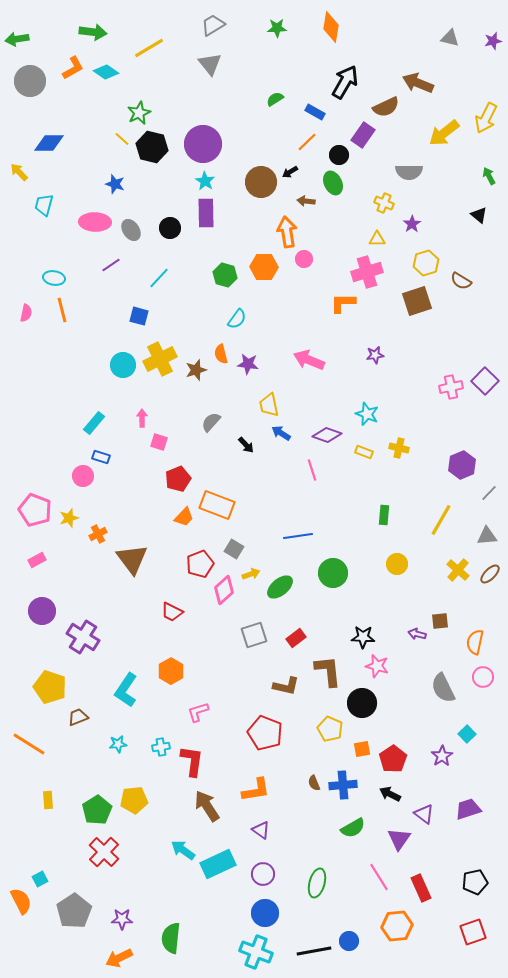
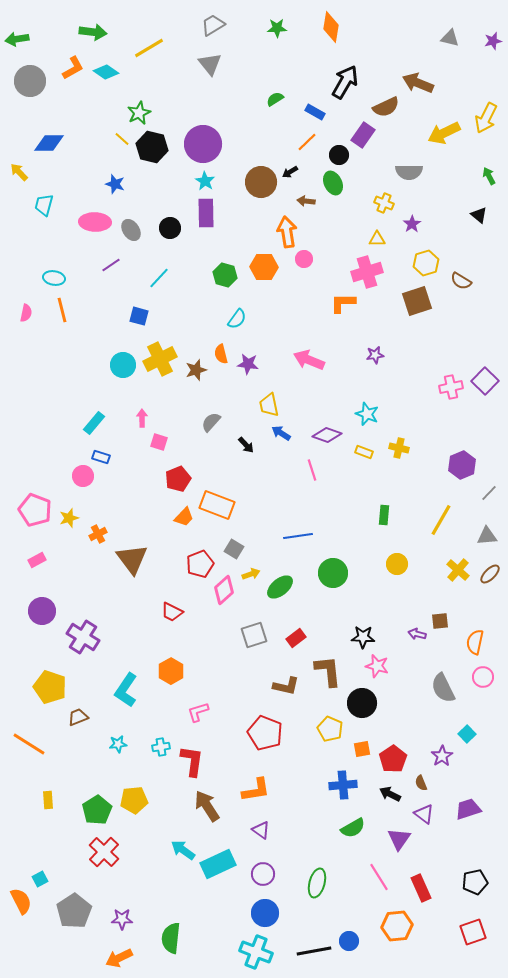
yellow arrow at (444, 133): rotated 12 degrees clockwise
brown semicircle at (314, 783): moved 107 px right
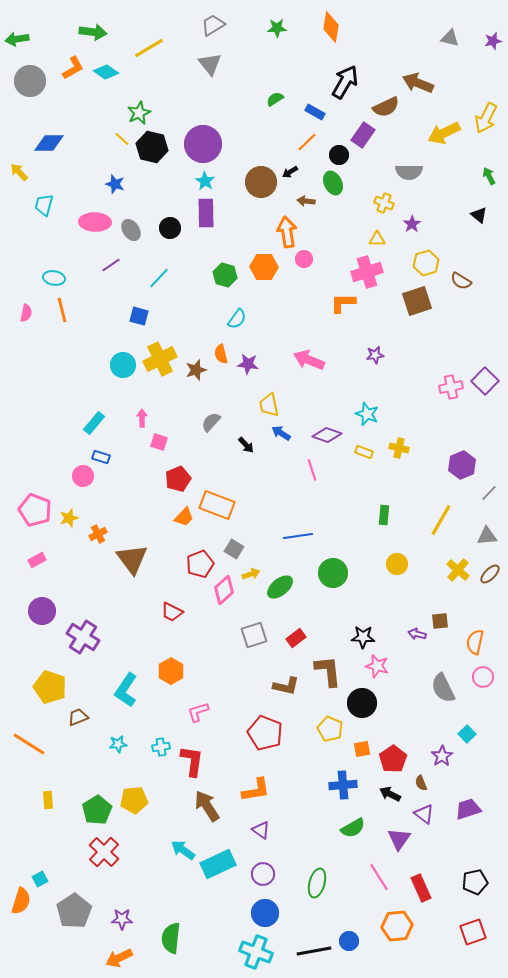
orange semicircle at (21, 901): rotated 44 degrees clockwise
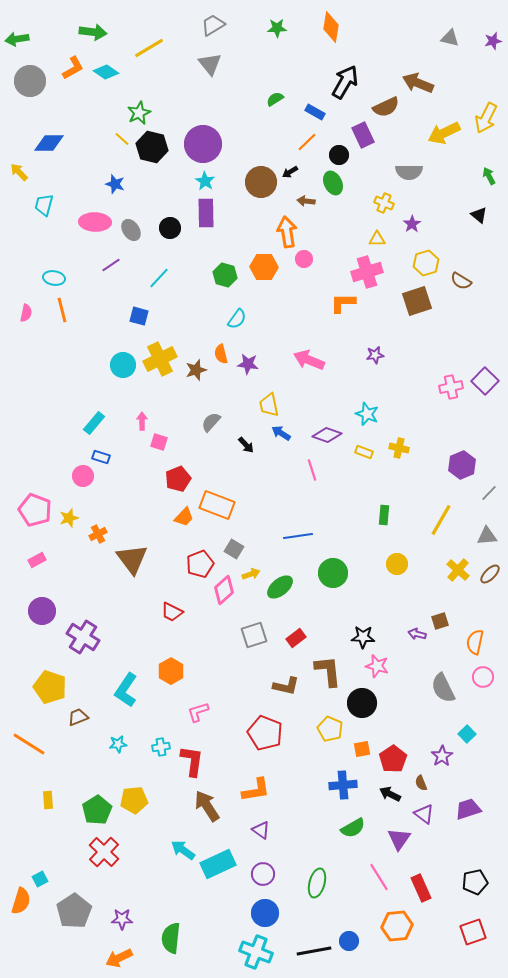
purple rectangle at (363, 135): rotated 60 degrees counterclockwise
pink arrow at (142, 418): moved 3 px down
brown square at (440, 621): rotated 12 degrees counterclockwise
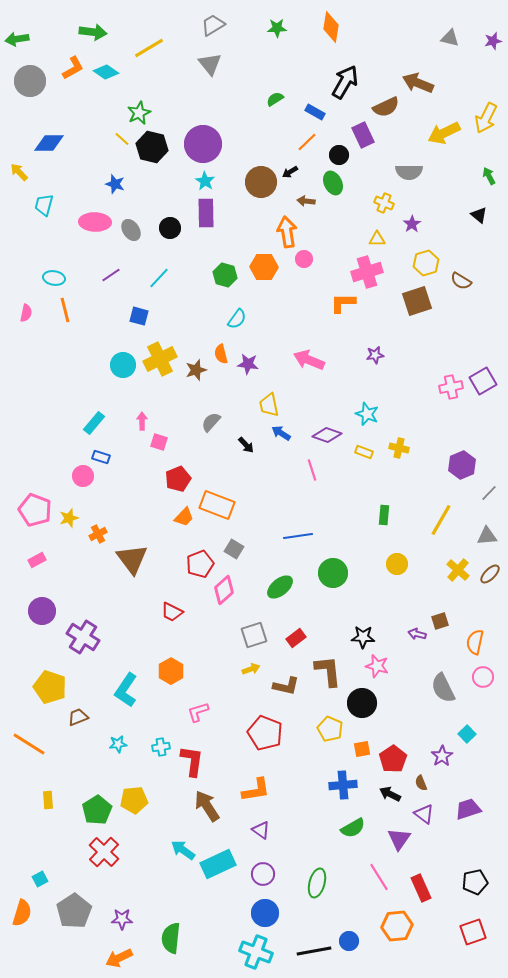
purple line at (111, 265): moved 10 px down
orange line at (62, 310): moved 3 px right
purple square at (485, 381): moved 2 px left; rotated 16 degrees clockwise
yellow arrow at (251, 574): moved 95 px down
orange semicircle at (21, 901): moved 1 px right, 12 px down
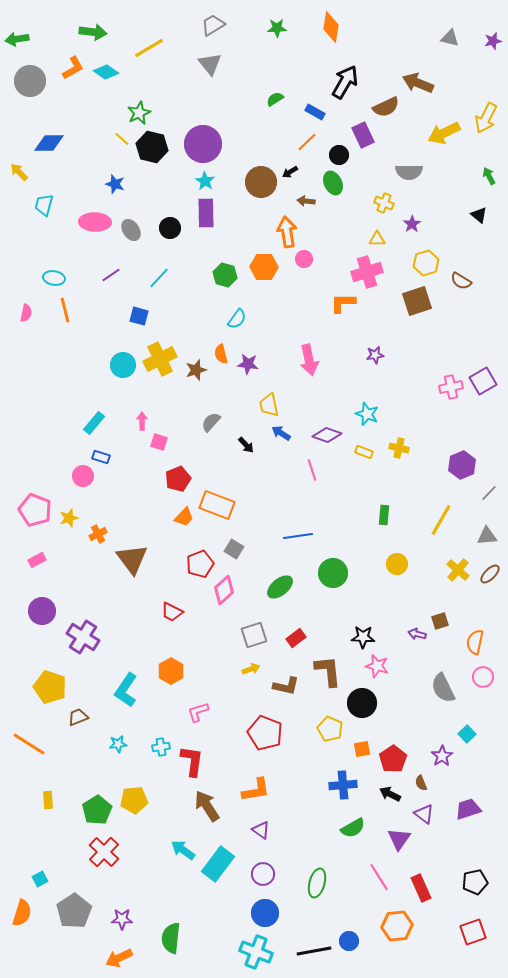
pink arrow at (309, 360): rotated 124 degrees counterclockwise
cyan rectangle at (218, 864): rotated 28 degrees counterclockwise
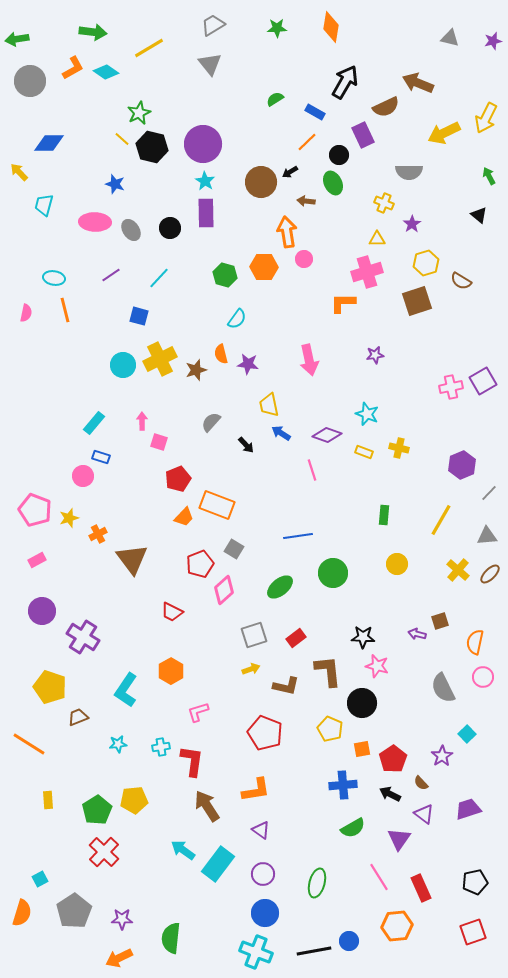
brown semicircle at (421, 783): rotated 21 degrees counterclockwise
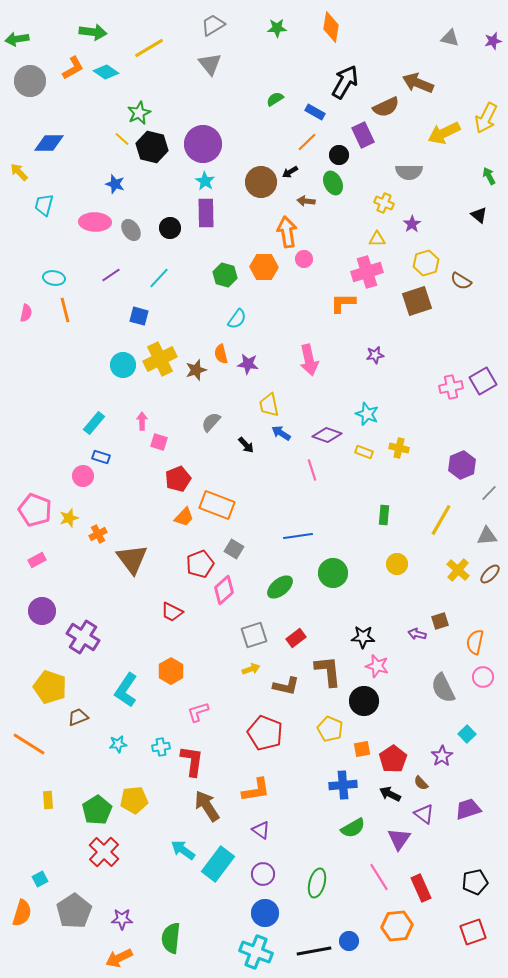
black circle at (362, 703): moved 2 px right, 2 px up
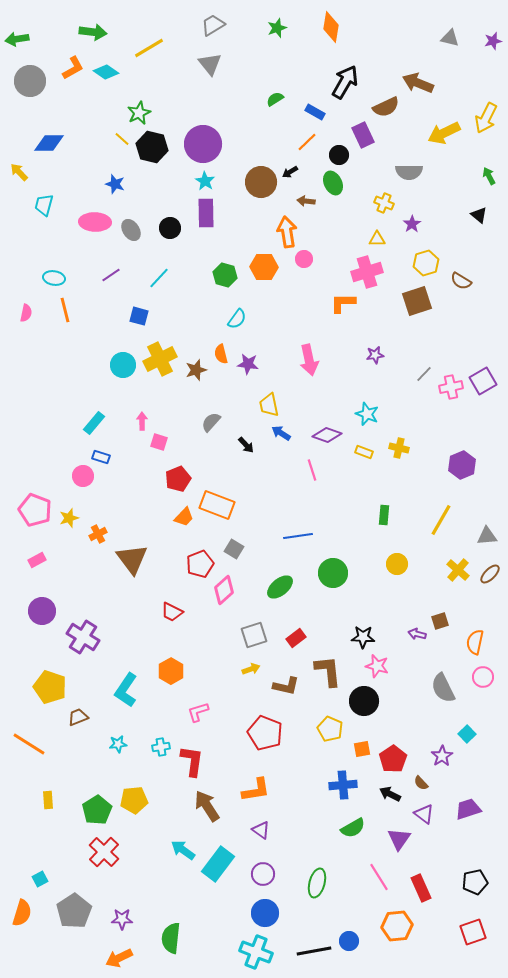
green star at (277, 28): rotated 18 degrees counterclockwise
gray line at (489, 493): moved 65 px left, 119 px up
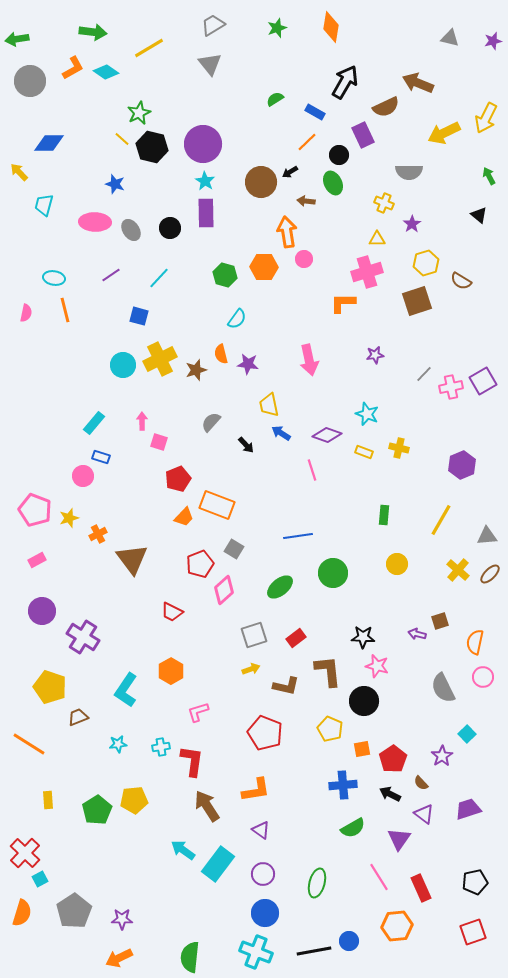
red cross at (104, 852): moved 79 px left, 1 px down
green semicircle at (171, 938): moved 19 px right, 19 px down
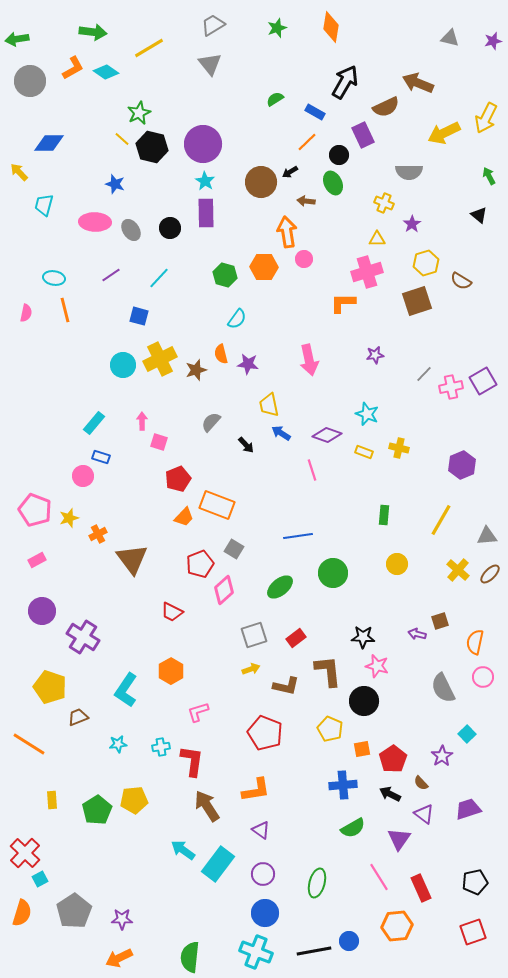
yellow rectangle at (48, 800): moved 4 px right
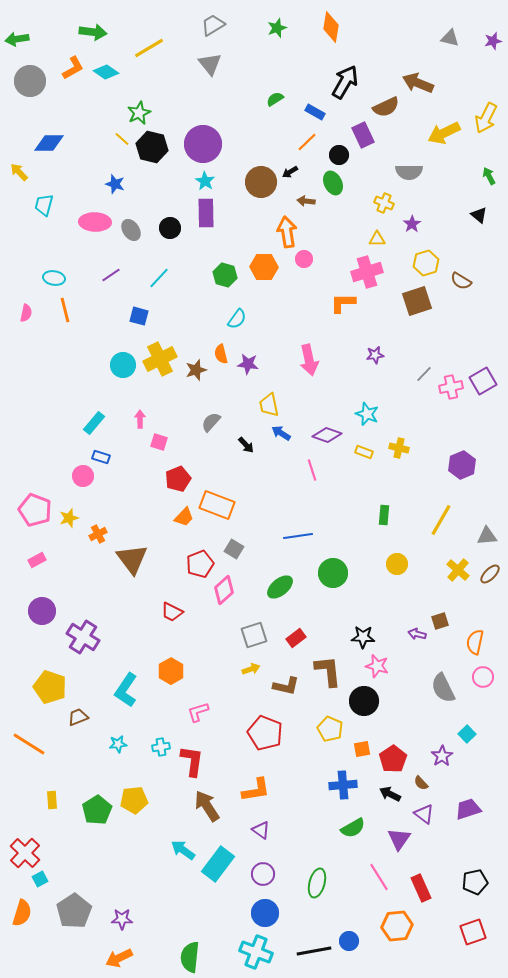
pink arrow at (142, 421): moved 2 px left, 2 px up
